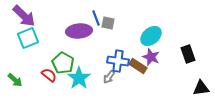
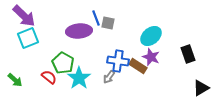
red semicircle: moved 2 px down
black triangle: rotated 24 degrees counterclockwise
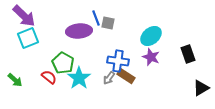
brown rectangle: moved 12 px left, 10 px down
gray arrow: moved 1 px down
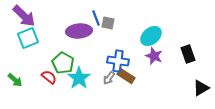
purple star: moved 3 px right, 1 px up
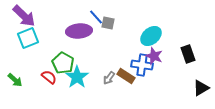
blue line: moved 1 px up; rotated 21 degrees counterclockwise
blue cross: moved 24 px right, 4 px down
cyan star: moved 2 px left, 1 px up
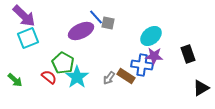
purple ellipse: moved 2 px right; rotated 20 degrees counterclockwise
purple star: rotated 18 degrees counterclockwise
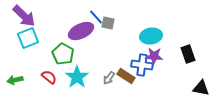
cyan ellipse: rotated 30 degrees clockwise
green pentagon: moved 9 px up
green arrow: rotated 126 degrees clockwise
black triangle: rotated 42 degrees clockwise
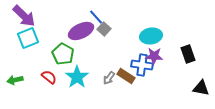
gray square: moved 4 px left, 6 px down; rotated 32 degrees clockwise
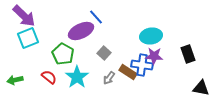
gray square: moved 24 px down
brown rectangle: moved 2 px right, 4 px up
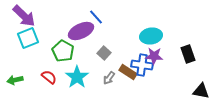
green pentagon: moved 3 px up
black triangle: moved 3 px down
